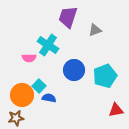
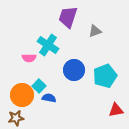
gray triangle: moved 1 px down
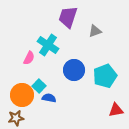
pink semicircle: rotated 64 degrees counterclockwise
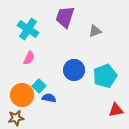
purple trapezoid: moved 3 px left
cyan cross: moved 20 px left, 16 px up
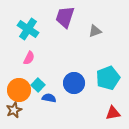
blue circle: moved 13 px down
cyan pentagon: moved 3 px right, 2 px down
cyan square: moved 1 px left, 1 px up
orange circle: moved 3 px left, 5 px up
red triangle: moved 3 px left, 3 px down
brown star: moved 2 px left, 8 px up; rotated 14 degrees counterclockwise
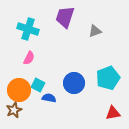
cyan cross: rotated 15 degrees counterclockwise
cyan square: rotated 16 degrees counterclockwise
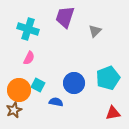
gray triangle: rotated 24 degrees counterclockwise
blue semicircle: moved 7 px right, 4 px down
